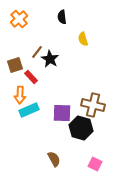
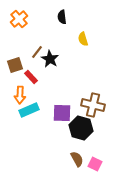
brown semicircle: moved 23 px right
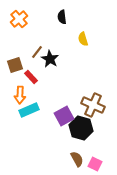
brown cross: rotated 10 degrees clockwise
purple square: moved 2 px right, 3 px down; rotated 30 degrees counterclockwise
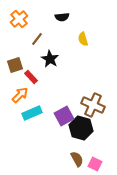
black semicircle: rotated 88 degrees counterclockwise
brown line: moved 13 px up
orange arrow: rotated 138 degrees counterclockwise
cyan rectangle: moved 3 px right, 3 px down
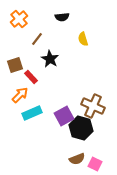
brown cross: moved 1 px down
brown semicircle: rotated 98 degrees clockwise
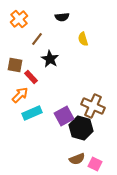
brown square: rotated 28 degrees clockwise
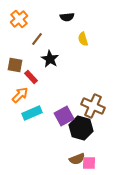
black semicircle: moved 5 px right
pink square: moved 6 px left, 1 px up; rotated 24 degrees counterclockwise
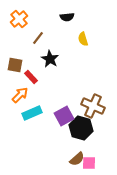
brown line: moved 1 px right, 1 px up
brown semicircle: rotated 21 degrees counterclockwise
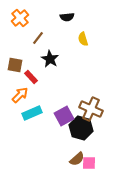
orange cross: moved 1 px right, 1 px up
brown cross: moved 2 px left, 3 px down
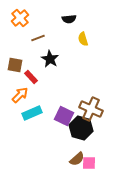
black semicircle: moved 2 px right, 2 px down
brown line: rotated 32 degrees clockwise
purple square: rotated 36 degrees counterclockwise
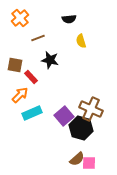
yellow semicircle: moved 2 px left, 2 px down
black star: moved 1 px down; rotated 18 degrees counterclockwise
purple square: rotated 24 degrees clockwise
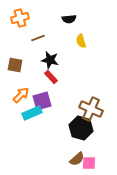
orange cross: rotated 24 degrees clockwise
red rectangle: moved 20 px right
orange arrow: moved 1 px right
purple square: moved 22 px left, 15 px up; rotated 24 degrees clockwise
